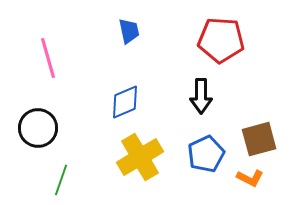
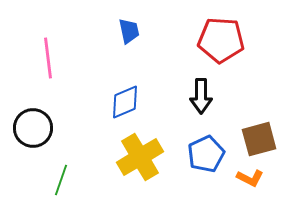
pink line: rotated 9 degrees clockwise
black circle: moved 5 px left
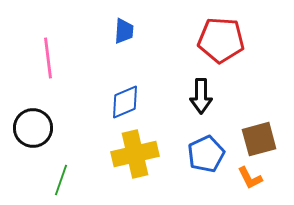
blue trapezoid: moved 5 px left; rotated 16 degrees clockwise
yellow cross: moved 5 px left, 3 px up; rotated 18 degrees clockwise
orange L-shape: rotated 36 degrees clockwise
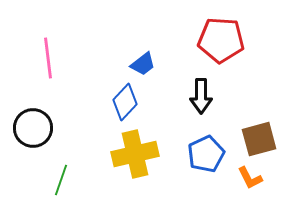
blue trapezoid: moved 19 px right, 33 px down; rotated 48 degrees clockwise
blue diamond: rotated 24 degrees counterclockwise
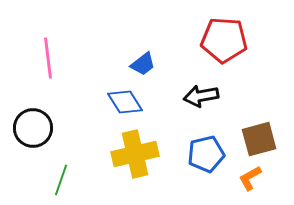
red pentagon: moved 3 px right
black arrow: rotated 80 degrees clockwise
blue diamond: rotated 75 degrees counterclockwise
blue pentagon: rotated 12 degrees clockwise
orange L-shape: rotated 88 degrees clockwise
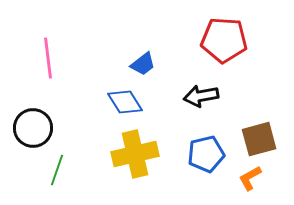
green line: moved 4 px left, 10 px up
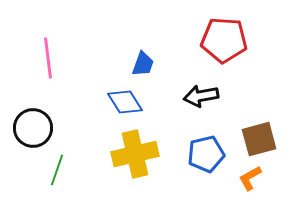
blue trapezoid: rotated 32 degrees counterclockwise
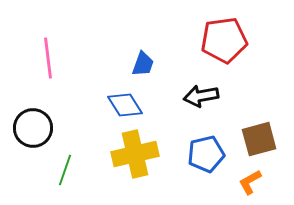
red pentagon: rotated 12 degrees counterclockwise
blue diamond: moved 3 px down
green line: moved 8 px right
orange L-shape: moved 4 px down
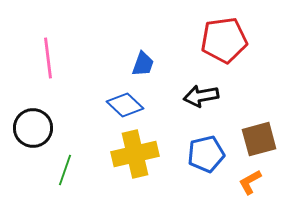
blue diamond: rotated 15 degrees counterclockwise
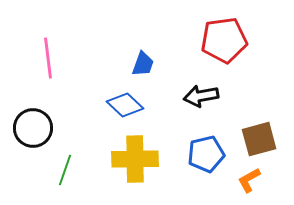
yellow cross: moved 5 px down; rotated 12 degrees clockwise
orange L-shape: moved 1 px left, 2 px up
